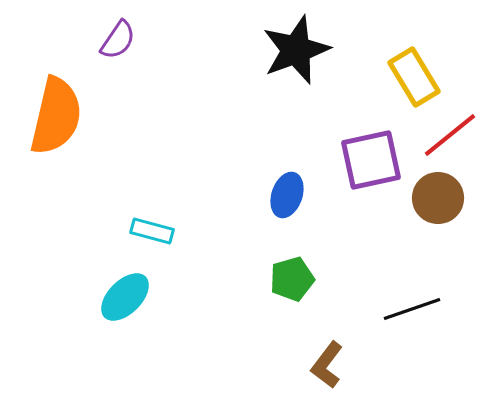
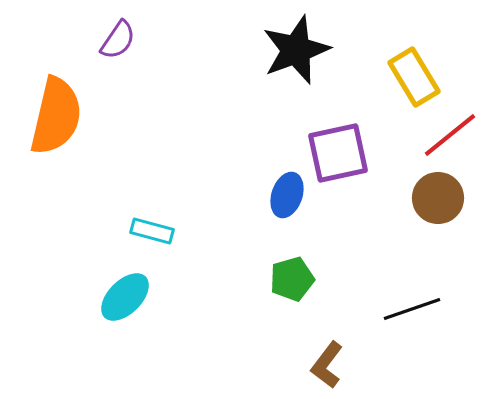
purple square: moved 33 px left, 7 px up
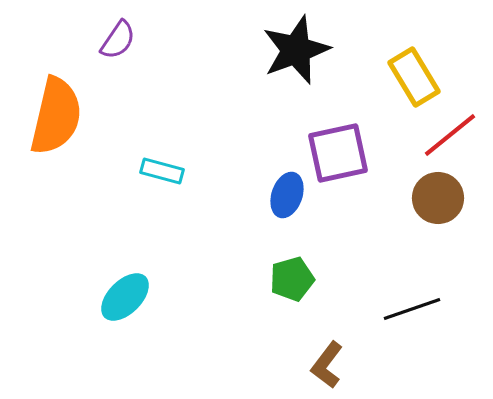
cyan rectangle: moved 10 px right, 60 px up
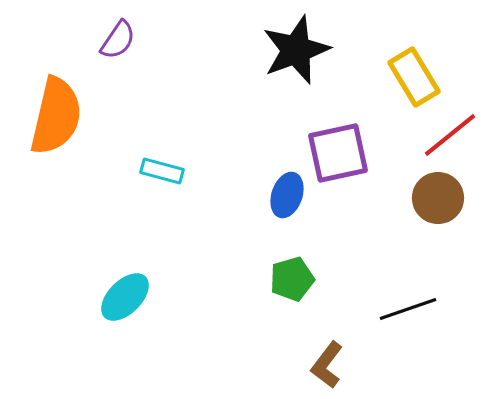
black line: moved 4 px left
